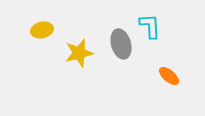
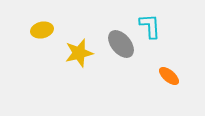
gray ellipse: rotated 24 degrees counterclockwise
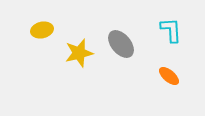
cyan L-shape: moved 21 px right, 4 px down
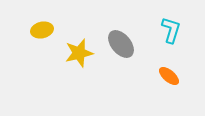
cyan L-shape: rotated 20 degrees clockwise
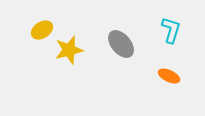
yellow ellipse: rotated 20 degrees counterclockwise
yellow star: moved 10 px left, 3 px up
orange ellipse: rotated 15 degrees counterclockwise
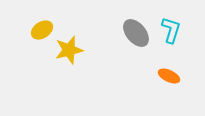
gray ellipse: moved 15 px right, 11 px up
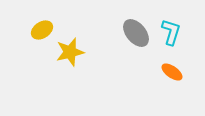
cyan L-shape: moved 2 px down
yellow star: moved 1 px right, 2 px down
orange ellipse: moved 3 px right, 4 px up; rotated 10 degrees clockwise
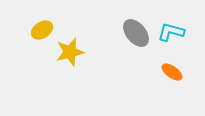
cyan L-shape: rotated 92 degrees counterclockwise
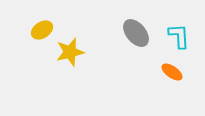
cyan L-shape: moved 8 px right, 4 px down; rotated 72 degrees clockwise
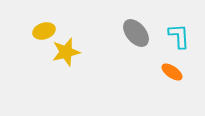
yellow ellipse: moved 2 px right, 1 px down; rotated 15 degrees clockwise
yellow star: moved 4 px left
